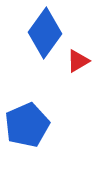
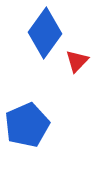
red triangle: moved 1 px left; rotated 15 degrees counterclockwise
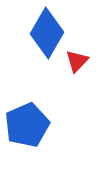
blue diamond: moved 2 px right; rotated 6 degrees counterclockwise
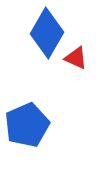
red triangle: moved 1 px left, 3 px up; rotated 50 degrees counterclockwise
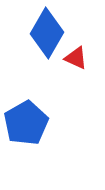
blue pentagon: moved 1 px left, 2 px up; rotated 6 degrees counterclockwise
